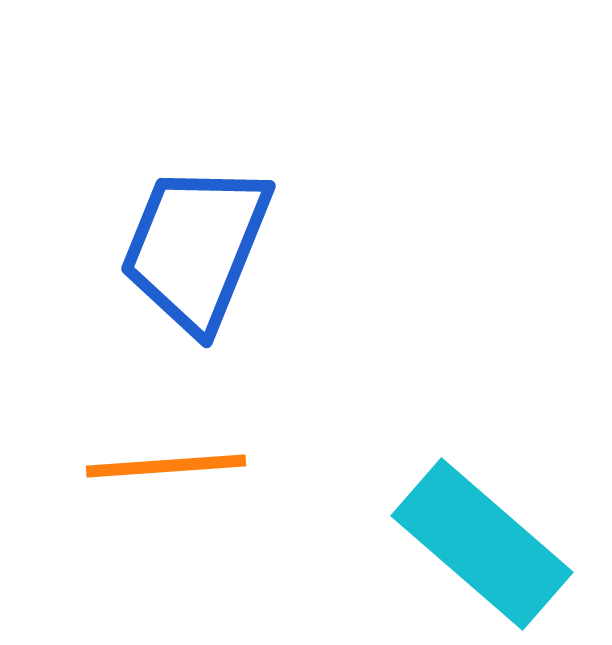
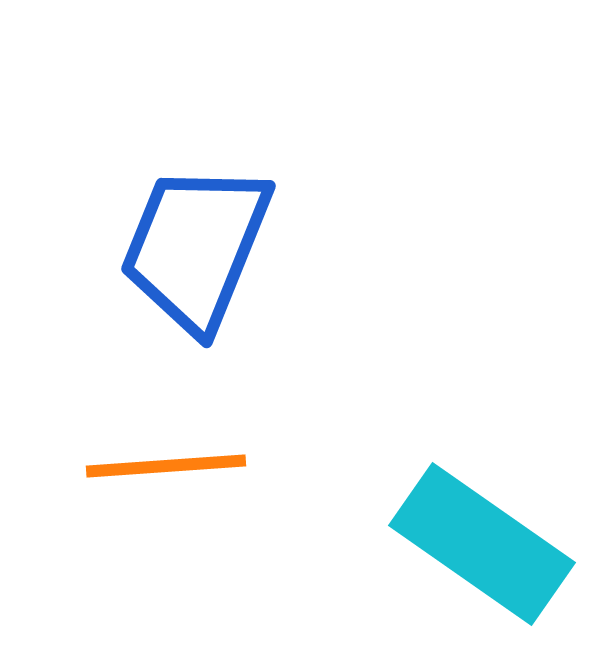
cyan rectangle: rotated 6 degrees counterclockwise
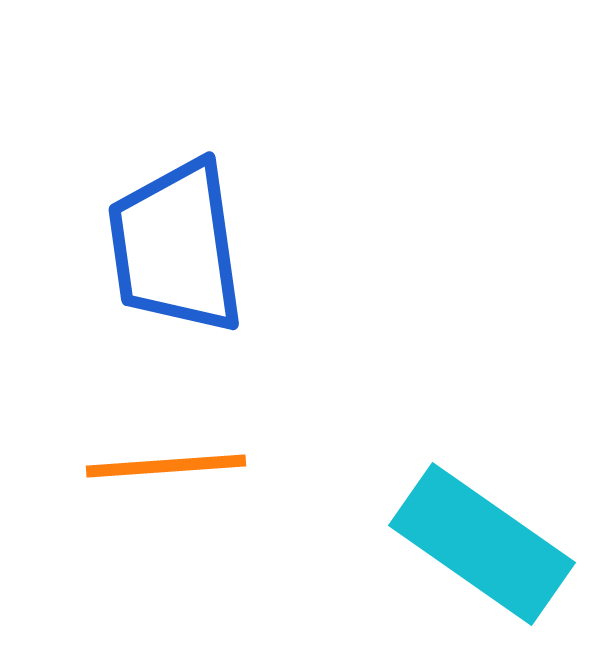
blue trapezoid: moved 20 px left; rotated 30 degrees counterclockwise
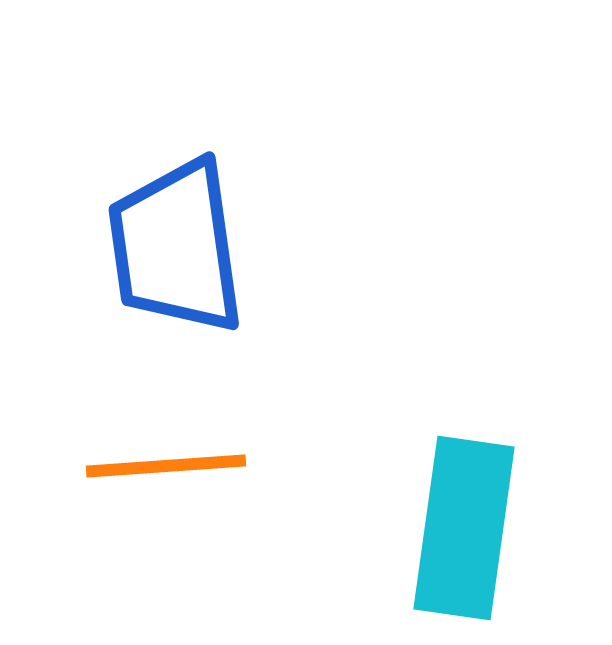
cyan rectangle: moved 18 px left, 16 px up; rotated 63 degrees clockwise
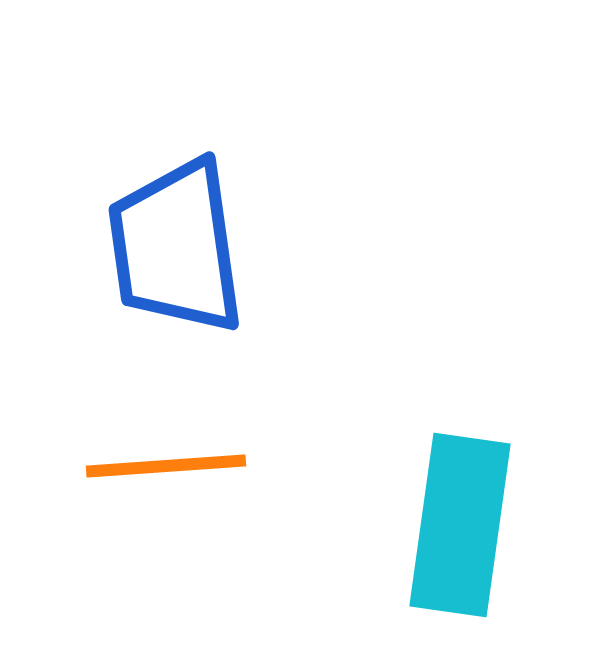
cyan rectangle: moved 4 px left, 3 px up
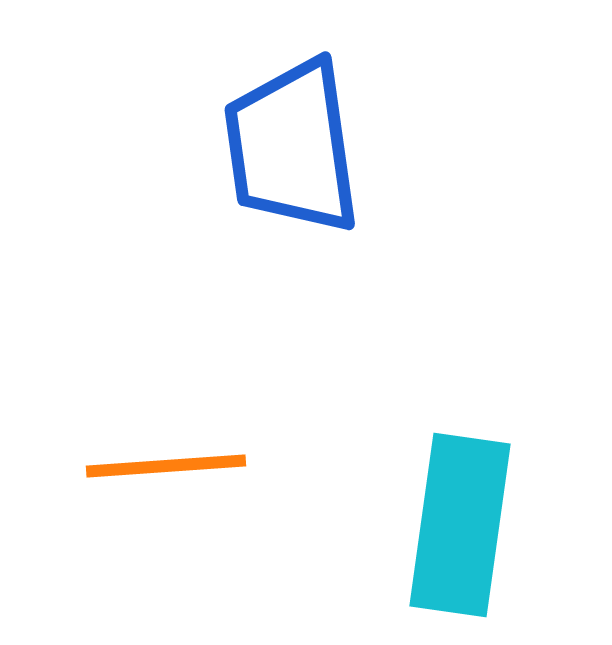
blue trapezoid: moved 116 px right, 100 px up
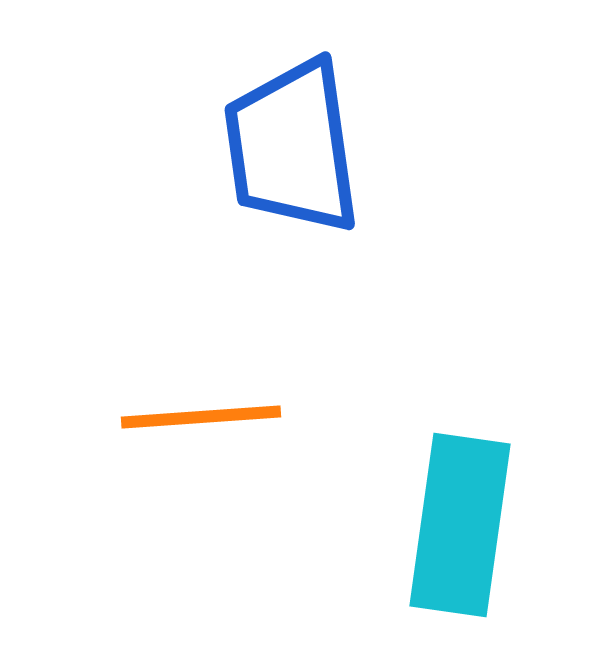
orange line: moved 35 px right, 49 px up
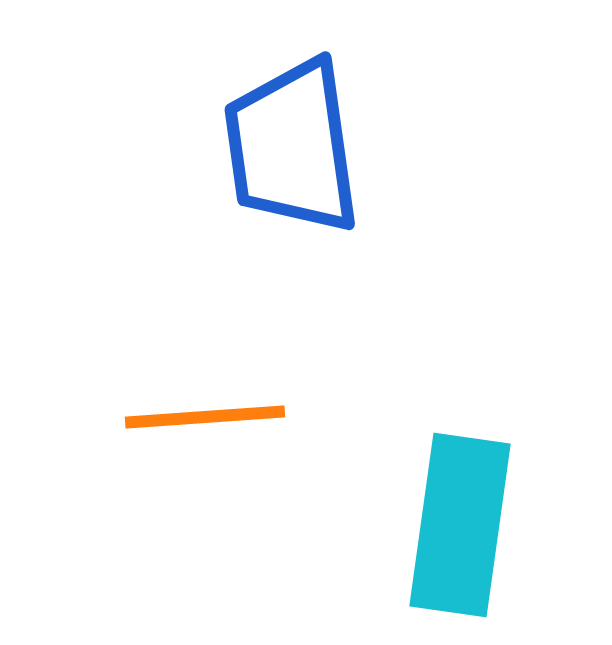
orange line: moved 4 px right
